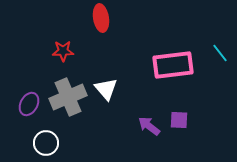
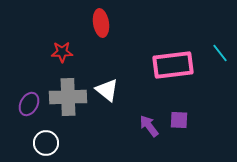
red ellipse: moved 5 px down
red star: moved 1 px left, 1 px down
white triangle: moved 1 px right, 1 px down; rotated 10 degrees counterclockwise
gray cross: rotated 21 degrees clockwise
purple arrow: rotated 15 degrees clockwise
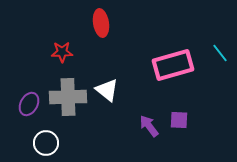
pink rectangle: rotated 9 degrees counterclockwise
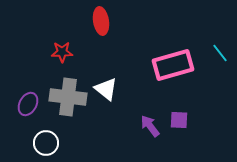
red ellipse: moved 2 px up
white triangle: moved 1 px left, 1 px up
gray cross: rotated 9 degrees clockwise
purple ellipse: moved 1 px left
purple arrow: moved 1 px right
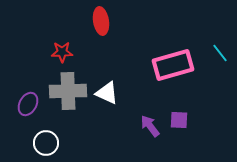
white triangle: moved 1 px right, 4 px down; rotated 15 degrees counterclockwise
gray cross: moved 6 px up; rotated 9 degrees counterclockwise
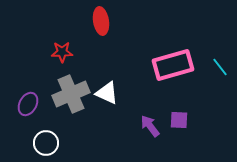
cyan line: moved 14 px down
gray cross: moved 3 px right, 3 px down; rotated 21 degrees counterclockwise
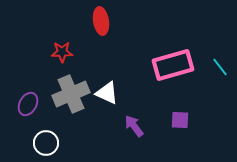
purple square: moved 1 px right
purple arrow: moved 16 px left
